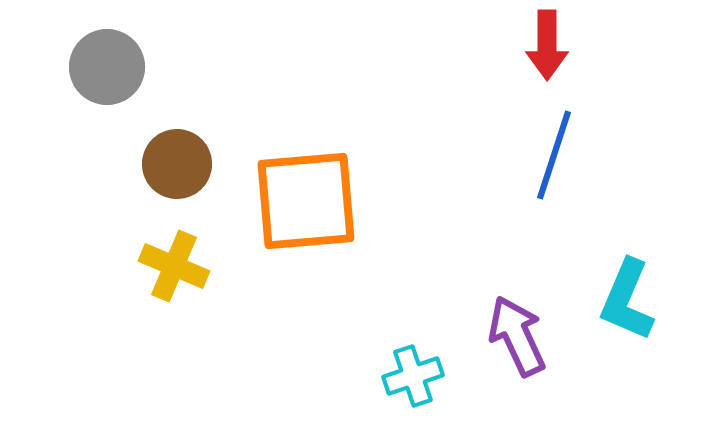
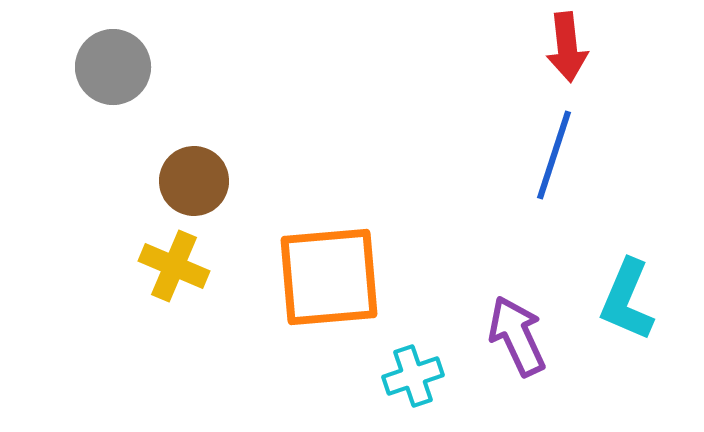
red arrow: moved 20 px right, 2 px down; rotated 6 degrees counterclockwise
gray circle: moved 6 px right
brown circle: moved 17 px right, 17 px down
orange square: moved 23 px right, 76 px down
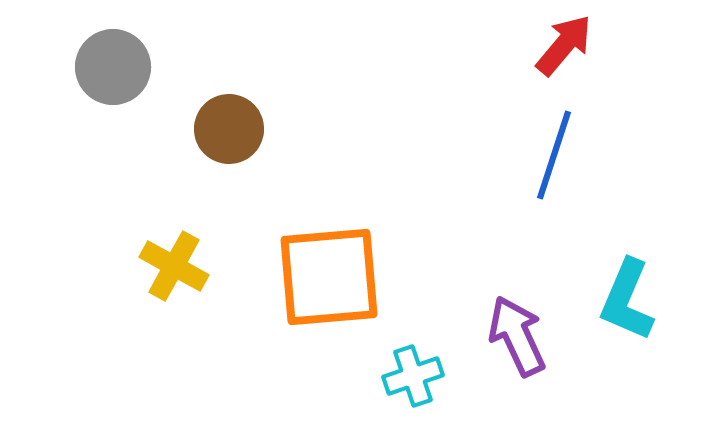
red arrow: moved 3 px left, 2 px up; rotated 134 degrees counterclockwise
brown circle: moved 35 px right, 52 px up
yellow cross: rotated 6 degrees clockwise
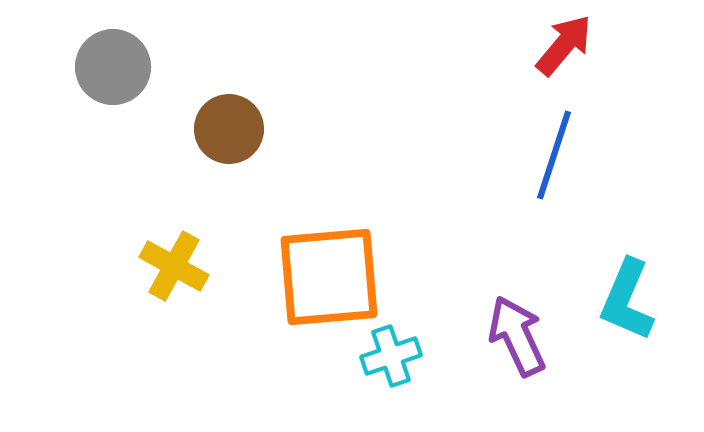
cyan cross: moved 22 px left, 20 px up
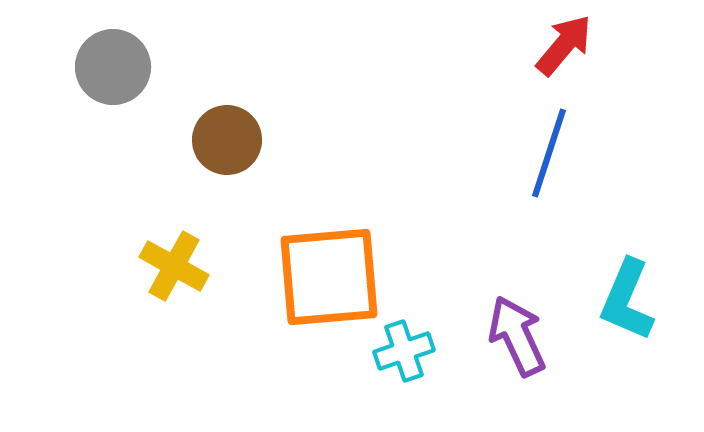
brown circle: moved 2 px left, 11 px down
blue line: moved 5 px left, 2 px up
cyan cross: moved 13 px right, 5 px up
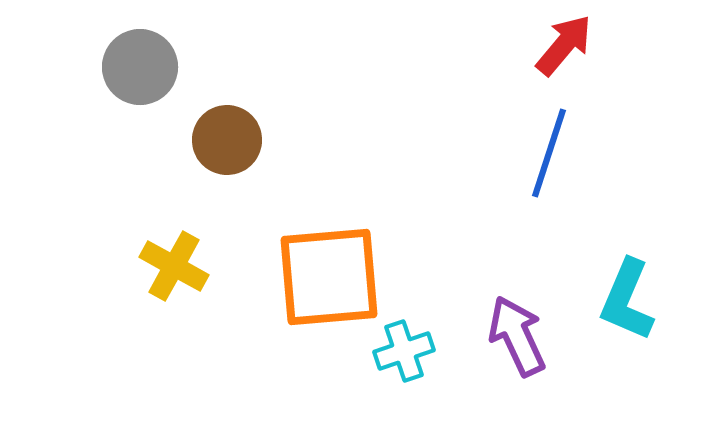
gray circle: moved 27 px right
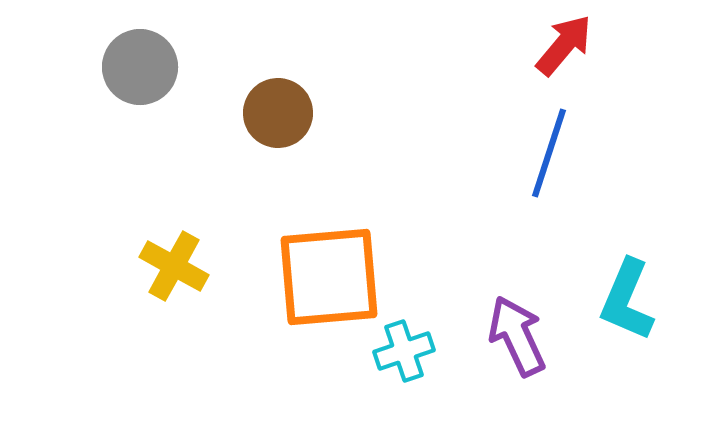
brown circle: moved 51 px right, 27 px up
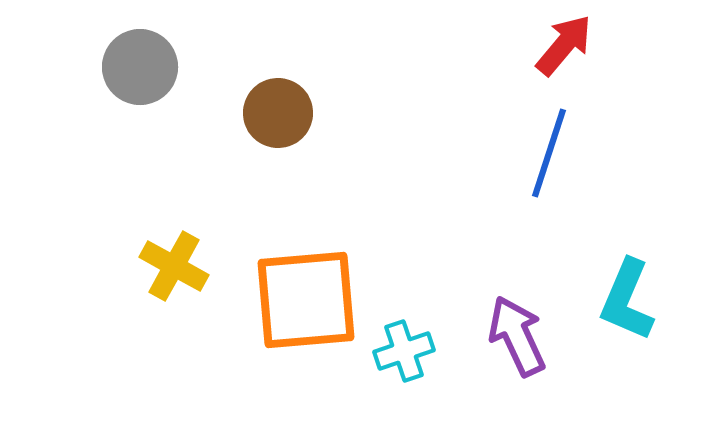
orange square: moved 23 px left, 23 px down
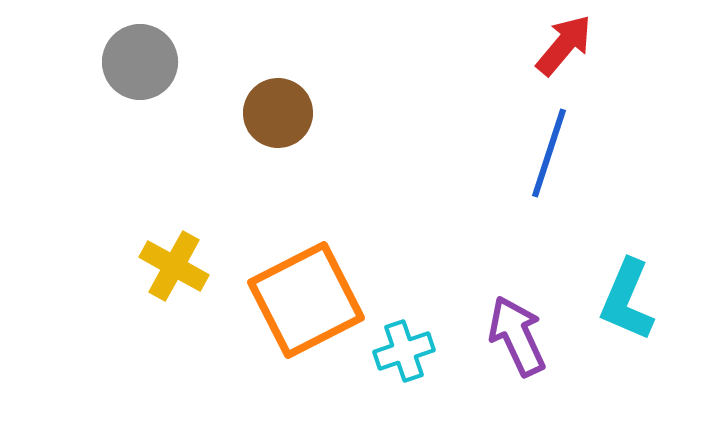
gray circle: moved 5 px up
orange square: rotated 22 degrees counterclockwise
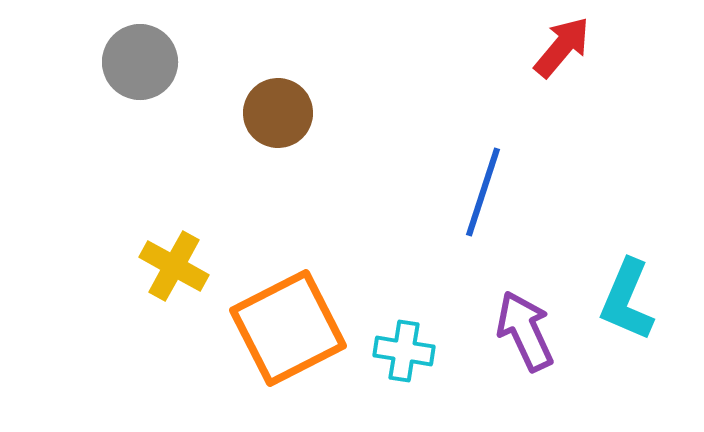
red arrow: moved 2 px left, 2 px down
blue line: moved 66 px left, 39 px down
orange square: moved 18 px left, 28 px down
purple arrow: moved 8 px right, 5 px up
cyan cross: rotated 28 degrees clockwise
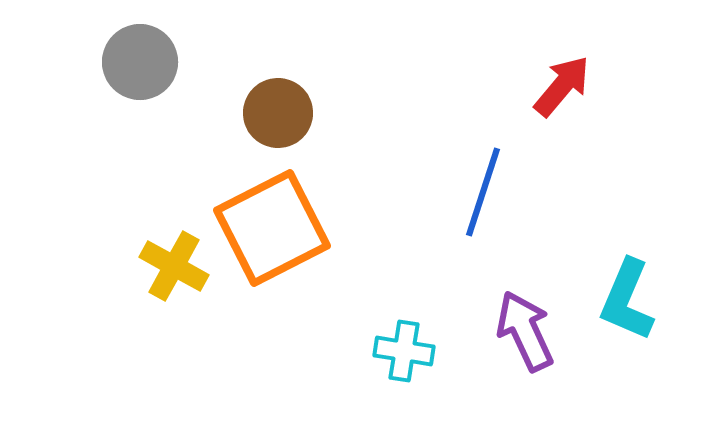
red arrow: moved 39 px down
orange square: moved 16 px left, 100 px up
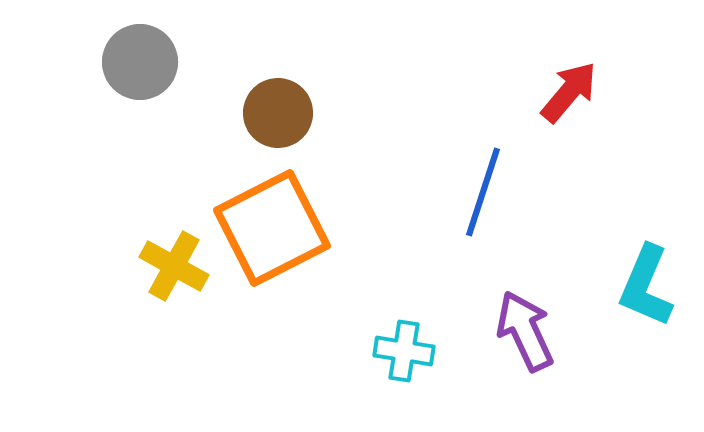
red arrow: moved 7 px right, 6 px down
cyan L-shape: moved 19 px right, 14 px up
